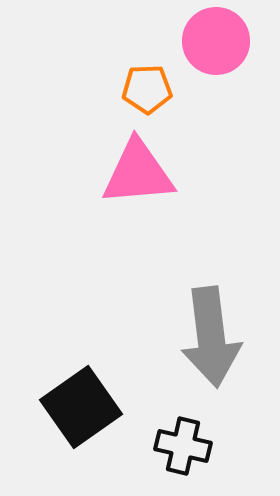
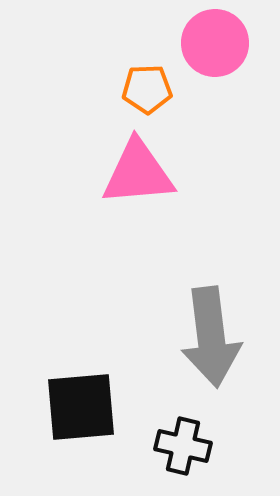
pink circle: moved 1 px left, 2 px down
black square: rotated 30 degrees clockwise
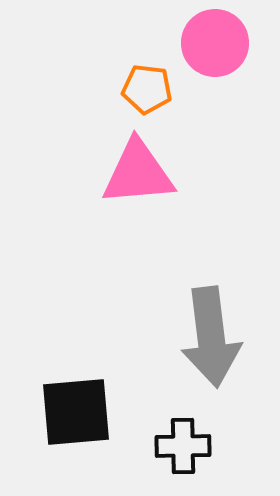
orange pentagon: rotated 9 degrees clockwise
black square: moved 5 px left, 5 px down
black cross: rotated 14 degrees counterclockwise
